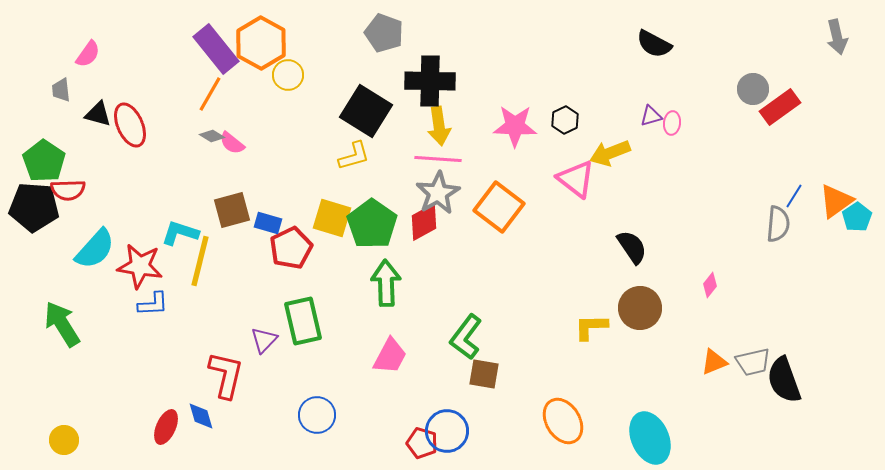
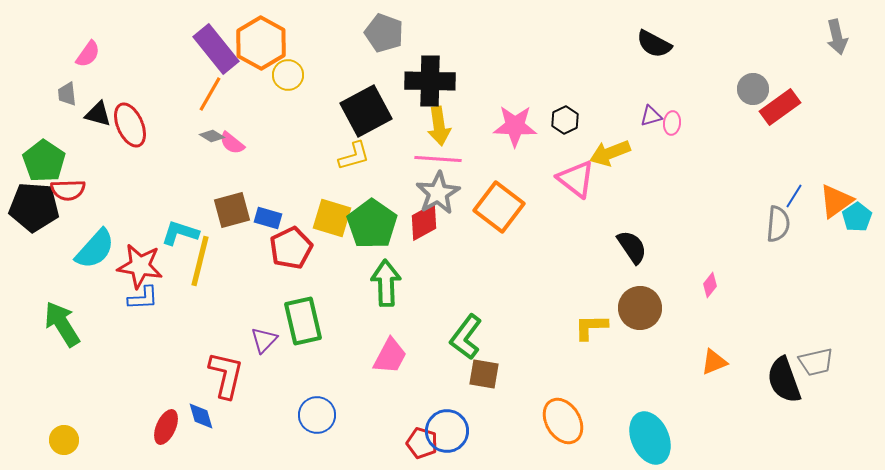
gray trapezoid at (61, 90): moved 6 px right, 4 px down
black square at (366, 111): rotated 30 degrees clockwise
blue rectangle at (268, 223): moved 5 px up
blue L-shape at (153, 304): moved 10 px left, 6 px up
gray trapezoid at (753, 362): moved 63 px right
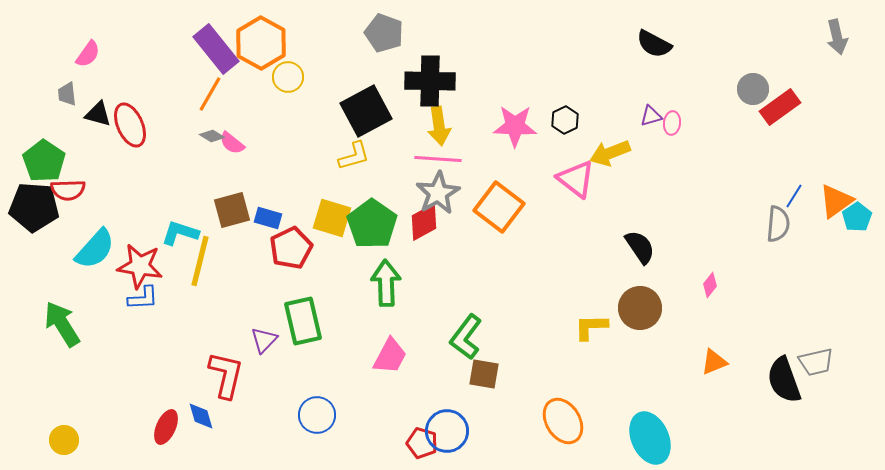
yellow circle at (288, 75): moved 2 px down
black semicircle at (632, 247): moved 8 px right
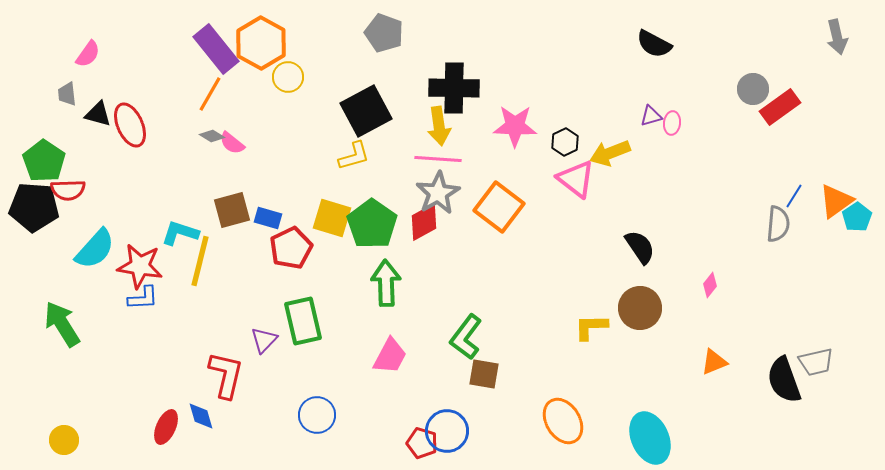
black cross at (430, 81): moved 24 px right, 7 px down
black hexagon at (565, 120): moved 22 px down
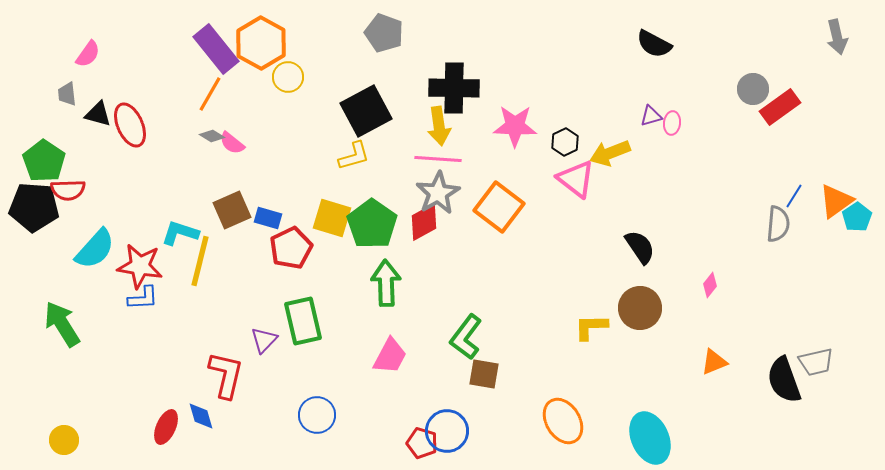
brown square at (232, 210): rotated 9 degrees counterclockwise
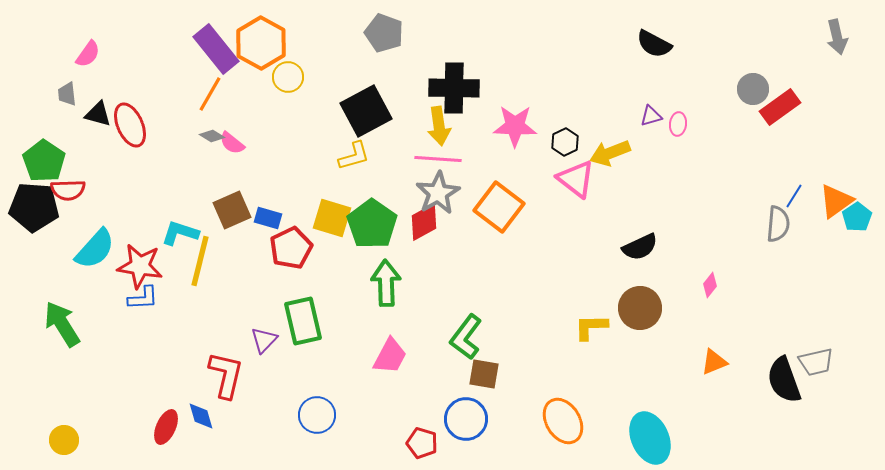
pink ellipse at (672, 123): moved 6 px right, 1 px down
black semicircle at (640, 247): rotated 99 degrees clockwise
blue circle at (447, 431): moved 19 px right, 12 px up
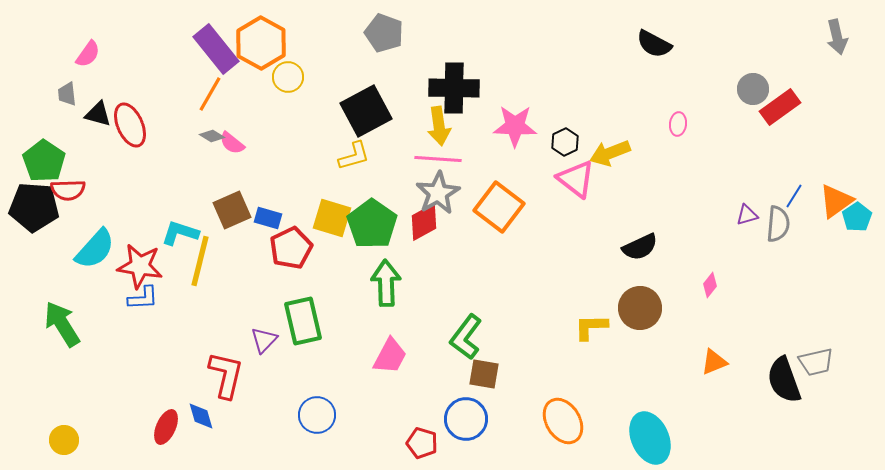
purple triangle at (651, 116): moved 96 px right, 99 px down
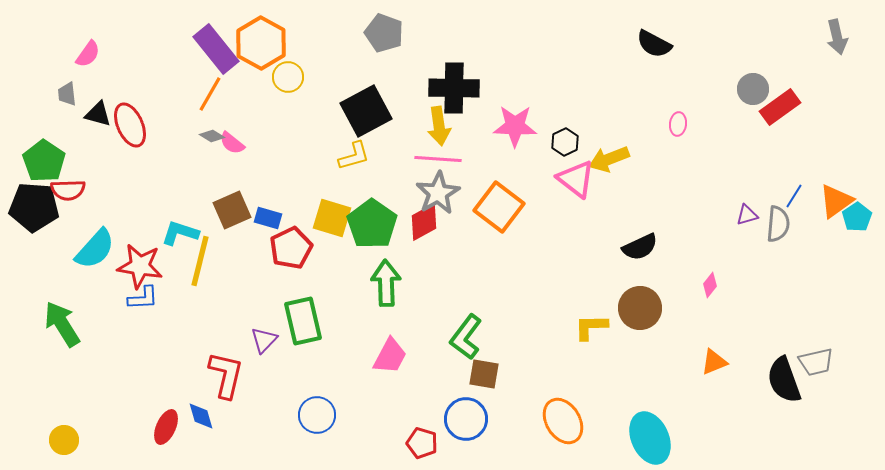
yellow arrow at (610, 153): moved 1 px left, 6 px down
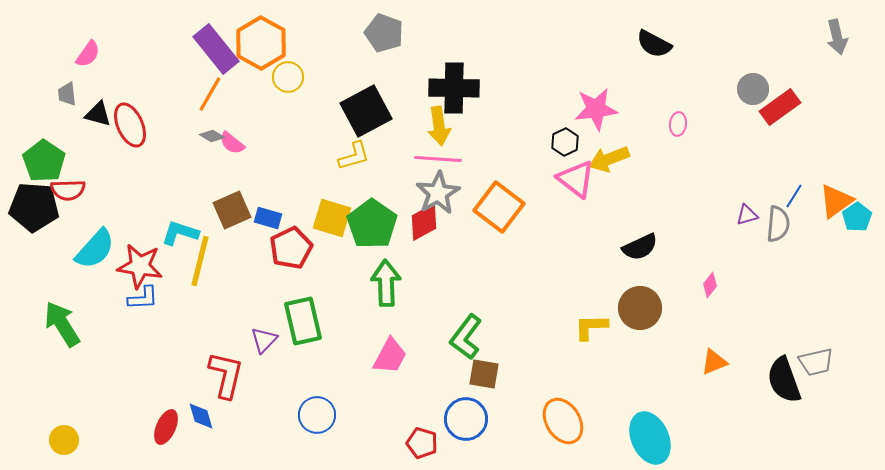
pink star at (515, 126): moved 81 px right, 17 px up; rotated 9 degrees counterclockwise
